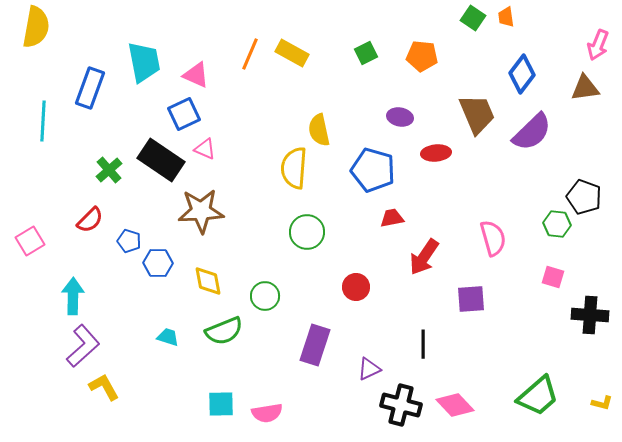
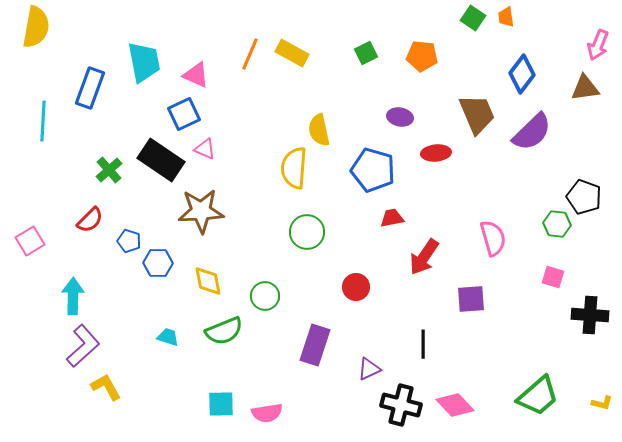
yellow L-shape at (104, 387): moved 2 px right
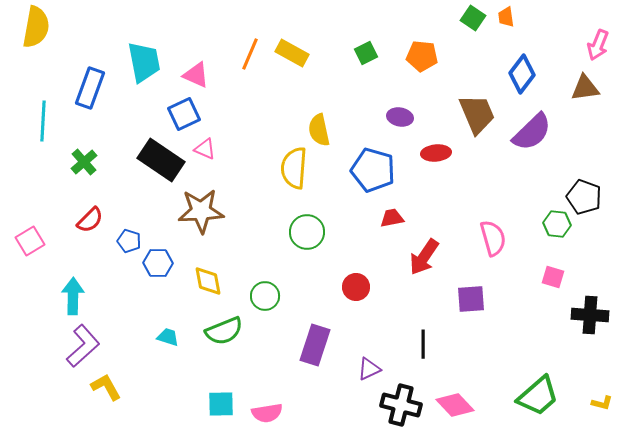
green cross at (109, 170): moved 25 px left, 8 px up
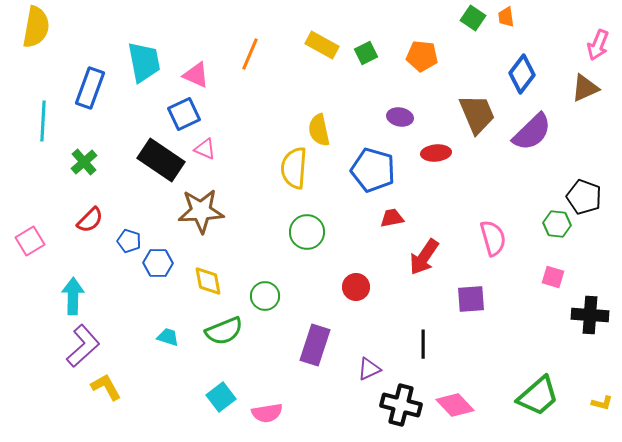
yellow rectangle at (292, 53): moved 30 px right, 8 px up
brown triangle at (585, 88): rotated 16 degrees counterclockwise
cyan square at (221, 404): moved 7 px up; rotated 36 degrees counterclockwise
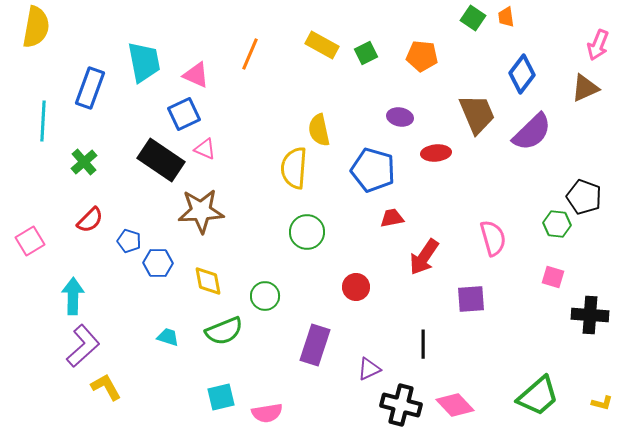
cyan square at (221, 397): rotated 24 degrees clockwise
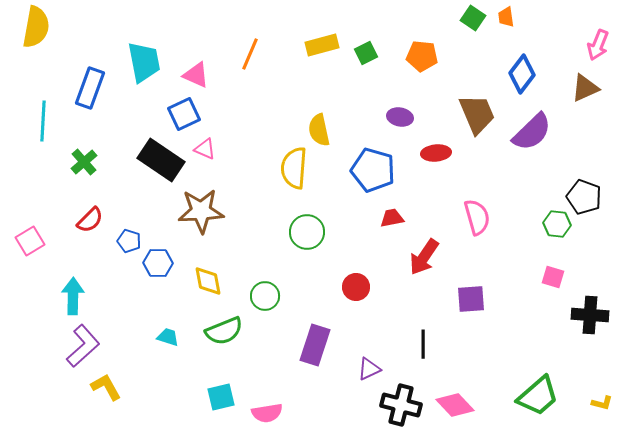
yellow rectangle at (322, 45): rotated 44 degrees counterclockwise
pink semicircle at (493, 238): moved 16 px left, 21 px up
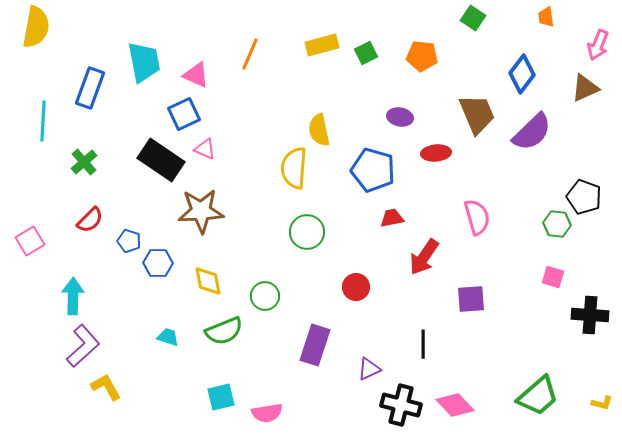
orange trapezoid at (506, 17): moved 40 px right
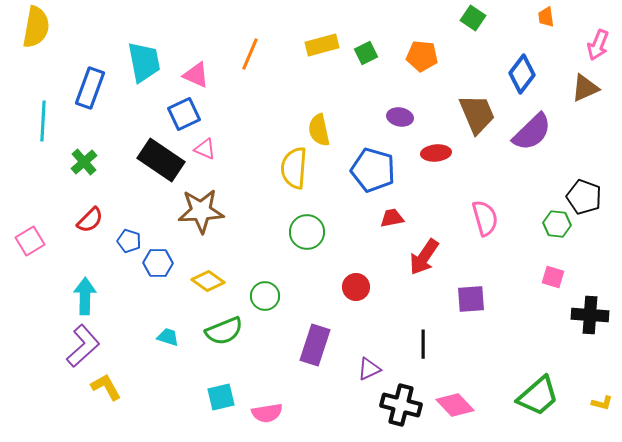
pink semicircle at (477, 217): moved 8 px right, 1 px down
yellow diamond at (208, 281): rotated 44 degrees counterclockwise
cyan arrow at (73, 296): moved 12 px right
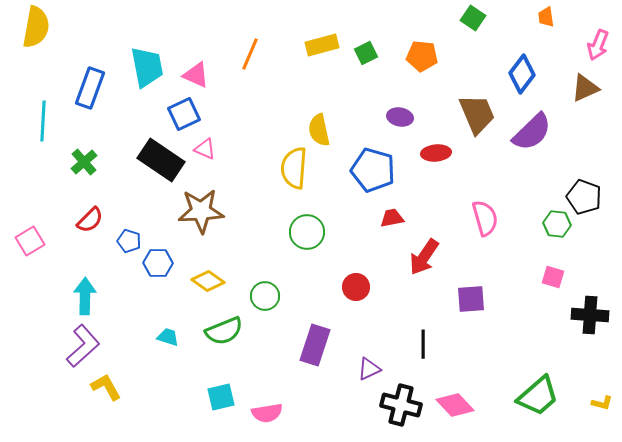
cyan trapezoid at (144, 62): moved 3 px right, 5 px down
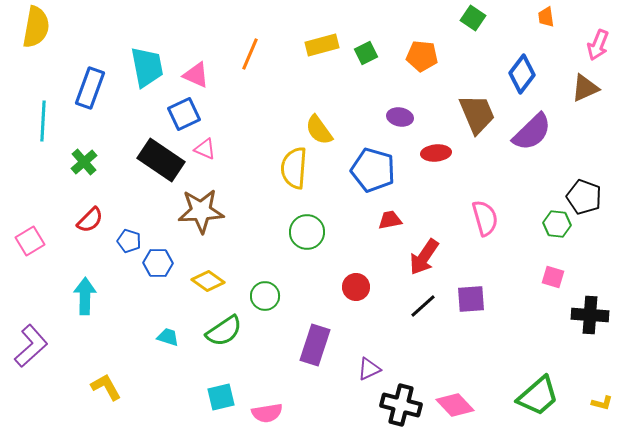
yellow semicircle at (319, 130): rotated 24 degrees counterclockwise
red trapezoid at (392, 218): moved 2 px left, 2 px down
green semicircle at (224, 331): rotated 12 degrees counterclockwise
black line at (423, 344): moved 38 px up; rotated 48 degrees clockwise
purple L-shape at (83, 346): moved 52 px left
